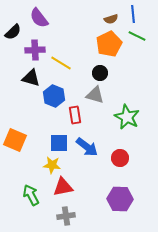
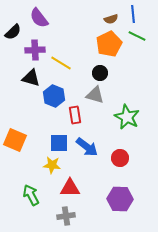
red triangle: moved 7 px right, 1 px down; rotated 10 degrees clockwise
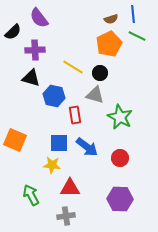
yellow line: moved 12 px right, 4 px down
blue hexagon: rotated 10 degrees counterclockwise
green star: moved 7 px left
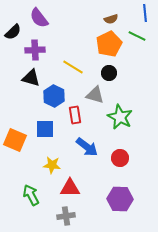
blue line: moved 12 px right, 1 px up
black circle: moved 9 px right
blue hexagon: rotated 15 degrees clockwise
blue square: moved 14 px left, 14 px up
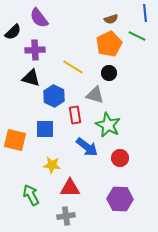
green star: moved 12 px left, 8 px down
orange square: rotated 10 degrees counterclockwise
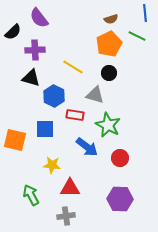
red rectangle: rotated 72 degrees counterclockwise
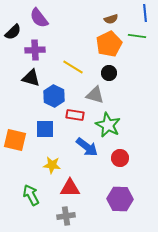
green line: rotated 18 degrees counterclockwise
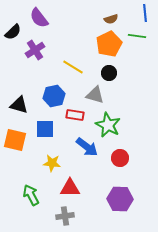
purple cross: rotated 30 degrees counterclockwise
black triangle: moved 12 px left, 27 px down
blue hexagon: rotated 20 degrees clockwise
yellow star: moved 2 px up
gray cross: moved 1 px left
